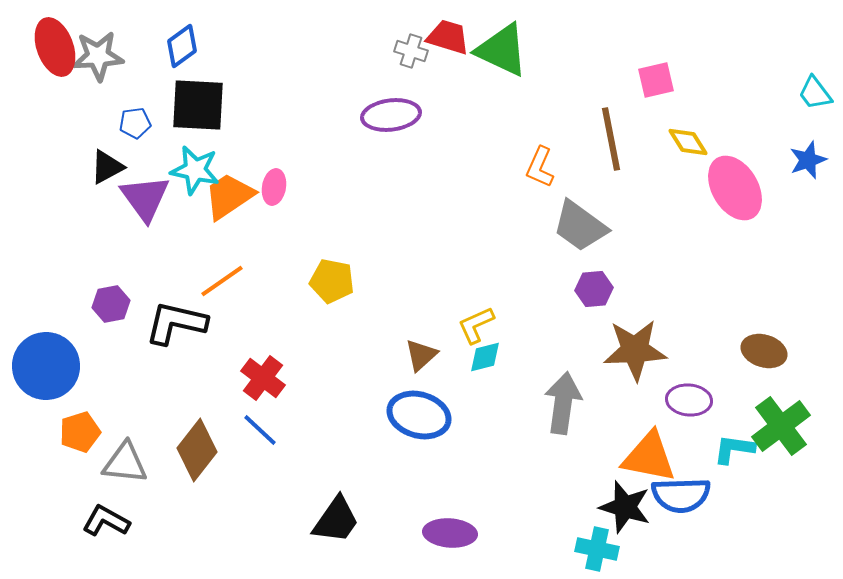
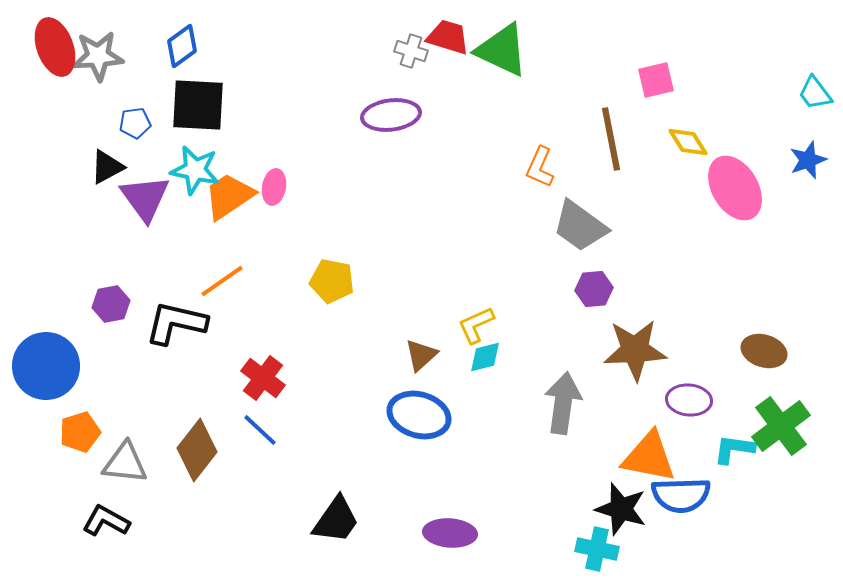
black star at (625, 507): moved 4 px left, 2 px down
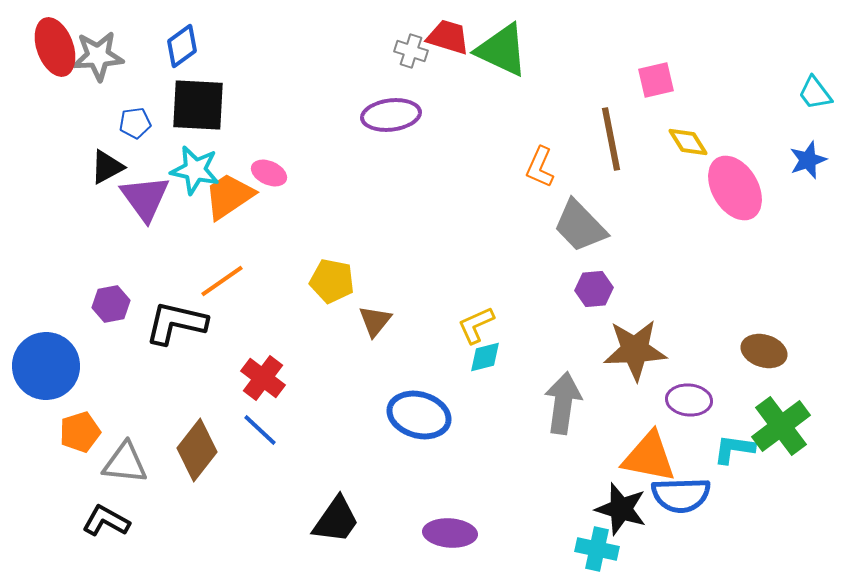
pink ellipse at (274, 187): moved 5 px left, 14 px up; rotated 76 degrees counterclockwise
gray trapezoid at (580, 226): rotated 10 degrees clockwise
brown triangle at (421, 355): moved 46 px left, 34 px up; rotated 9 degrees counterclockwise
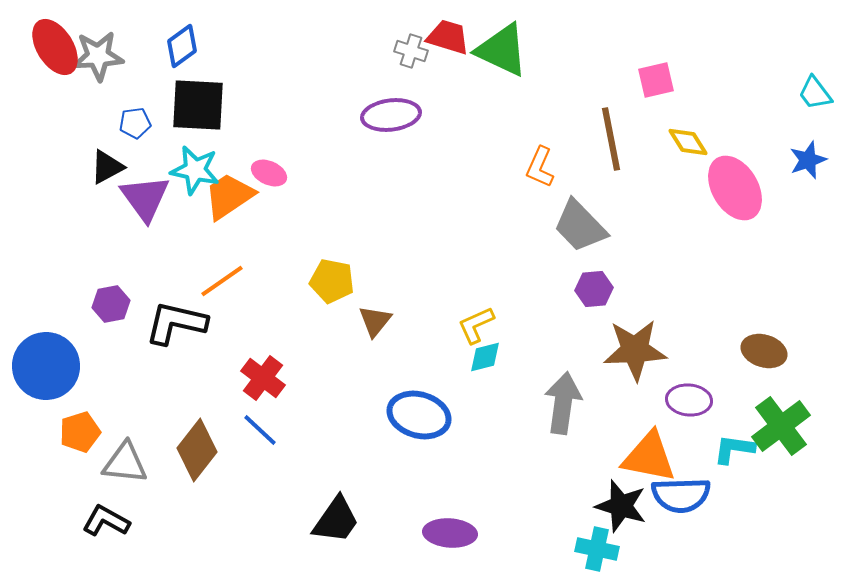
red ellipse at (55, 47): rotated 12 degrees counterclockwise
black star at (621, 509): moved 3 px up
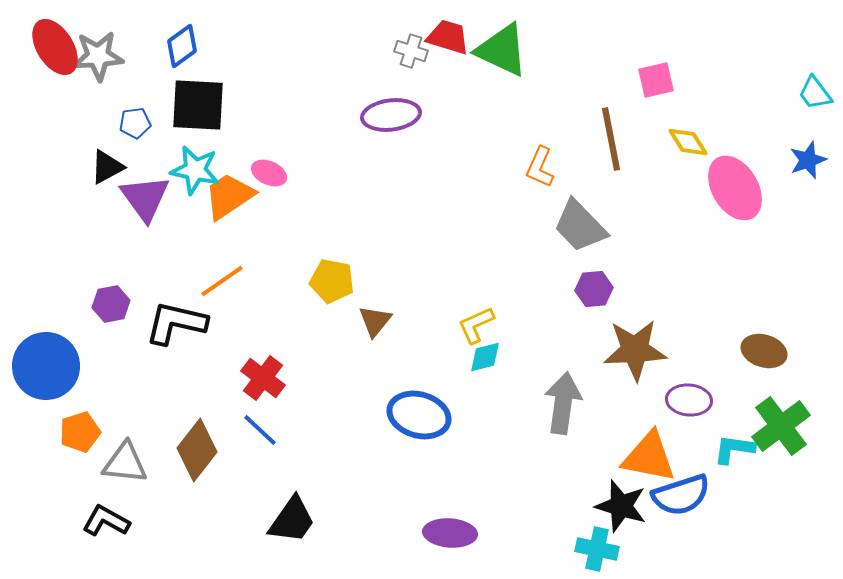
blue semicircle at (681, 495): rotated 16 degrees counterclockwise
black trapezoid at (336, 520): moved 44 px left
